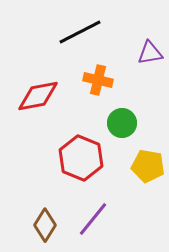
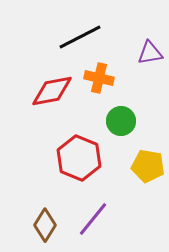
black line: moved 5 px down
orange cross: moved 1 px right, 2 px up
red diamond: moved 14 px right, 5 px up
green circle: moved 1 px left, 2 px up
red hexagon: moved 2 px left
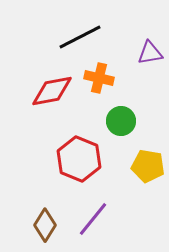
red hexagon: moved 1 px down
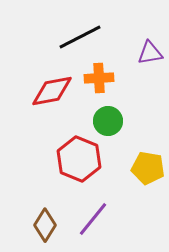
orange cross: rotated 16 degrees counterclockwise
green circle: moved 13 px left
yellow pentagon: moved 2 px down
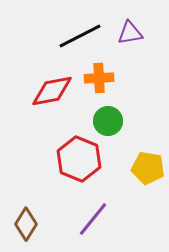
black line: moved 1 px up
purple triangle: moved 20 px left, 20 px up
brown diamond: moved 19 px left, 1 px up
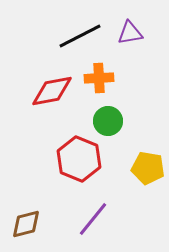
brown diamond: rotated 44 degrees clockwise
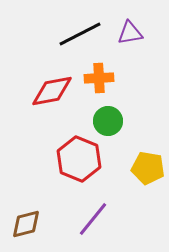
black line: moved 2 px up
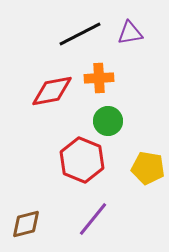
red hexagon: moved 3 px right, 1 px down
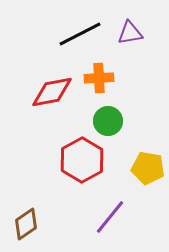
red diamond: moved 1 px down
red hexagon: rotated 9 degrees clockwise
purple line: moved 17 px right, 2 px up
brown diamond: rotated 20 degrees counterclockwise
